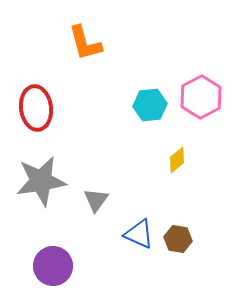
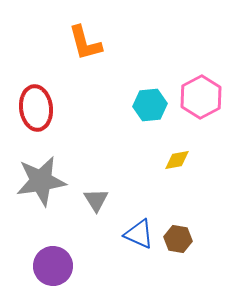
yellow diamond: rotated 28 degrees clockwise
gray triangle: rotated 8 degrees counterclockwise
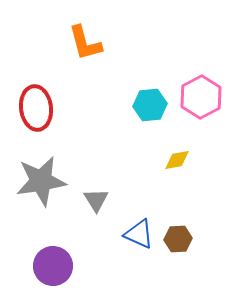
brown hexagon: rotated 12 degrees counterclockwise
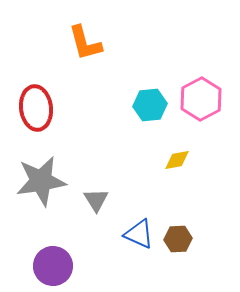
pink hexagon: moved 2 px down
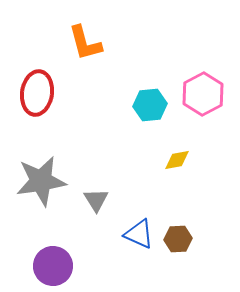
pink hexagon: moved 2 px right, 5 px up
red ellipse: moved 1 px right, 15 px up; rotated 15 degrees clockwise
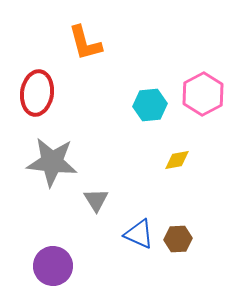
gray star: moved 11 px right, 19 px up; rotated 15 degrees clockwise
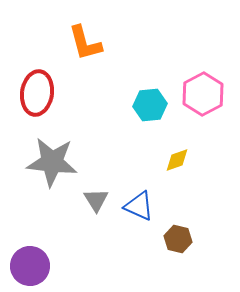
yellow diamond: rotated 8 degrees counterclockwise
blue triangle: moved 28 px up
brown hexagon: rotated 16 degrees clockwise
purple circle: moved 23 px left
